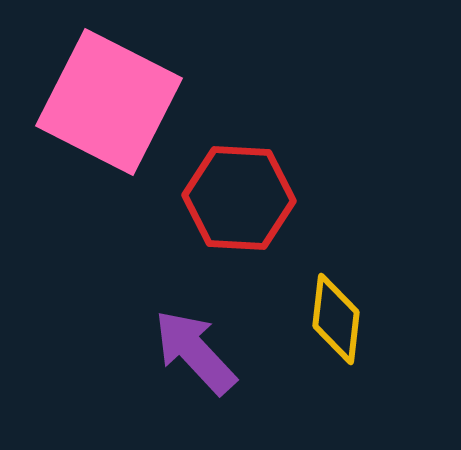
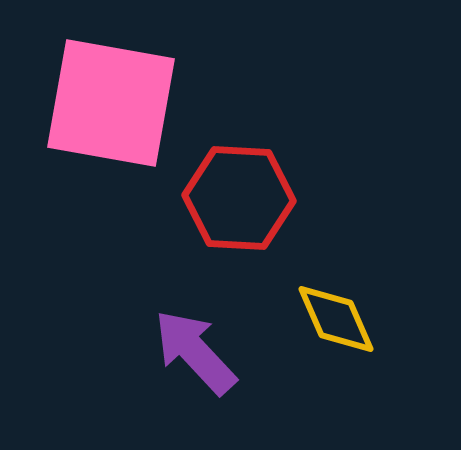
pink square: moved 2 px right, 1 px down; rotated 17 degrees counterclockwise
yellow diamond: rotated 30 degrees counterclockwise
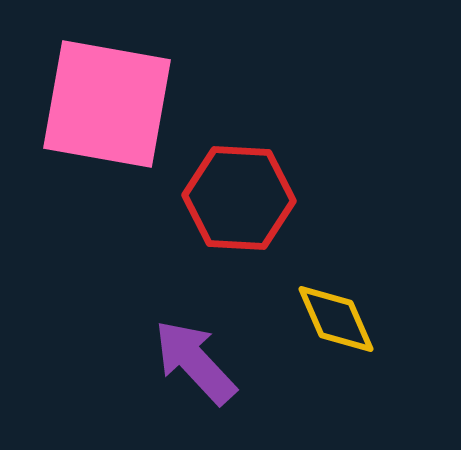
pink square: moved 4 px left, 1 px down
purple arrow: moved 10 px down
